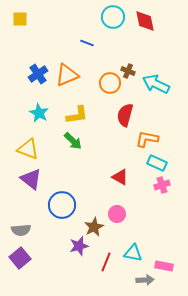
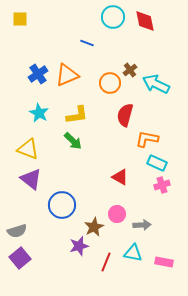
brown cross: moved 2 px right, 1 px up; rotated 32 degrees clockwise
gray semicircle: moved 4 px left, 1 px down; rotated 12 degrees counterclockwise
pink rectangle: moved 4 px up
gray arrow: moved 3 px left, 55 px up
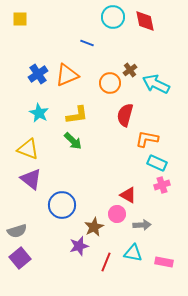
red triangle: moved 8 px right, 18 px down
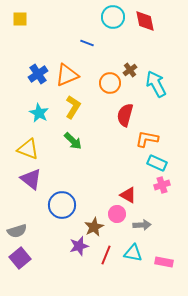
cyan arrow: rotated 36 degrees clockwise
yellow L-shape: moved 4 px left, 8 px up; rotated 50 degrees counterclockwise
red line: moved 7 px up
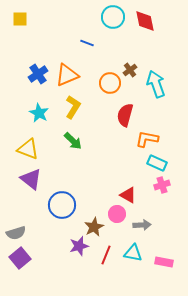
cyan arrow: rotated 8 degrees clockwise
gray semicircle: moved 1 px left, 2 px down
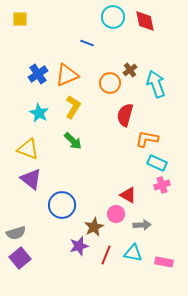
pink circle: moved 1 px left
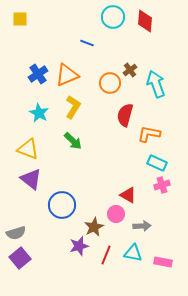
red diamond: rotated 15 degrees clockwise
orange L-shape: moved 2 px right, 5 px up
gray arrow: moved 1 px down
pink rectangle: moved 1 px left
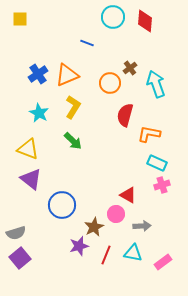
brown cross: moved 2 px up
pink rectangle: rotated 48 degrees counterclockwise
